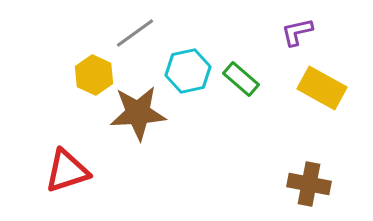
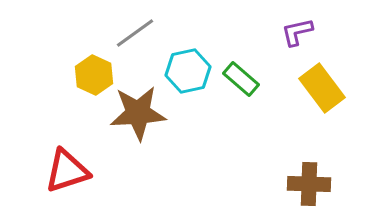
yellow rectangle: rotated 24 degrees clockwise
brown cross: rotated 9 degrees counterclockwise
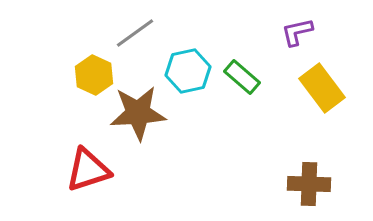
green rectangle: moved 1 px right, 2 px up
red triangle: moved 21 px right, 1 px up
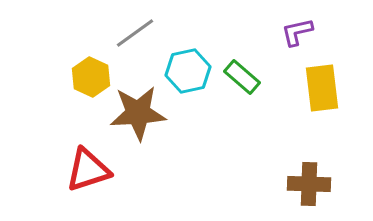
yellow hexagon: moved 3 px left, 2 px down
yellow rectangle: rotated 30 degrees clockwise
